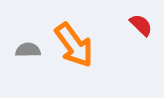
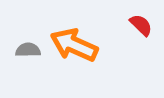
orange arrow: rotated 150 degrees clockwise
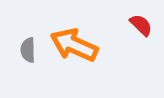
gray semicircle: rotated 90 degrees counterclockwise
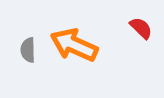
red semicircle: moved 3 px down
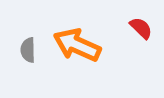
orange arrow: moved 3 px right
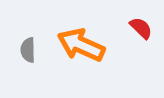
orange arrow: moved 4 px right
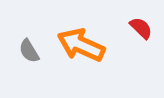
gray semicircle: moved 1 px right, 1 px down; rotated 30 degrees counterclockwise
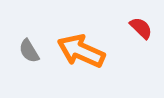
orange arrow: moved 6 px down
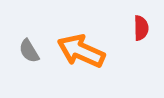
red semicircle: rotated 45 degrees clockwise
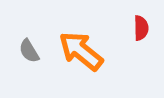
orange arrow: rotated 15 degrees clockwise
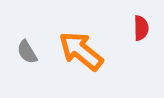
gray semicircle: moved 2 px left, 1 px down
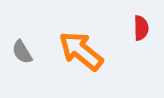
gray semicircle: moved 5 px left
